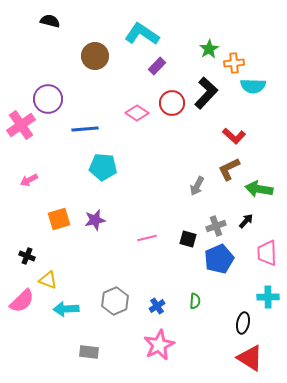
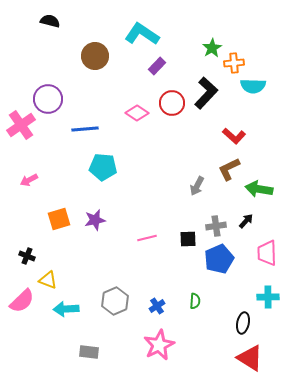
green star: moved 3 px right, 1 px up
gray cross: rotated 12 degrees clockwise
black square: rotated 18 degrees counterclockwise
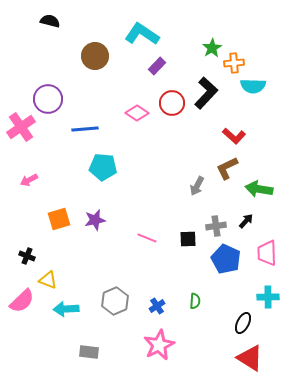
pink cross: moved 2 px down
brown L-shape: moved 2 px left, 1 px up
pink line: rotated 36 degrees clockwise
blue pentagon: moved 7 px right; rotated 24 degrees counterclockwise
black ellipse: rotated 15 degrees clockwise
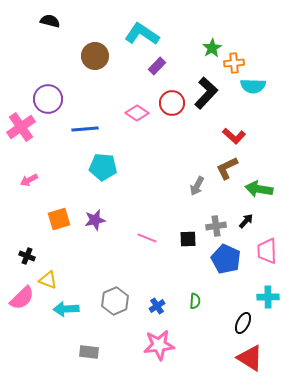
pink trapezoid: moved 2 px up
pink semicircle: moved 3 px up
pink star: rotated 20 degrees clockwise
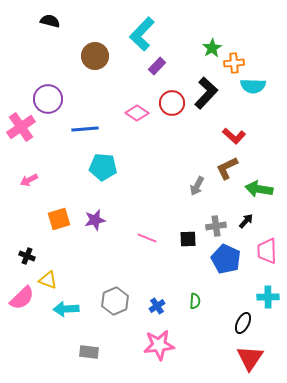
cyan L-shape: rotated 80 degrees counterclockwise
red triangle: rotated 32 degrees clockwise
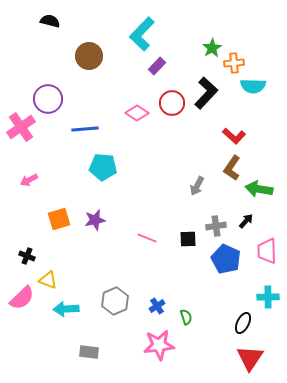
brown circle: moved 6 px left
brown L-shape: moved 5 px right; rotated 30 degrees counterclockwise
green semicircle: moved 9 px left, 16 px down; rotated 21 degrees counterclockwise
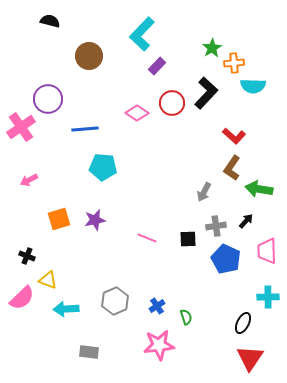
gray arrow: moved 7 px right, 6 px down
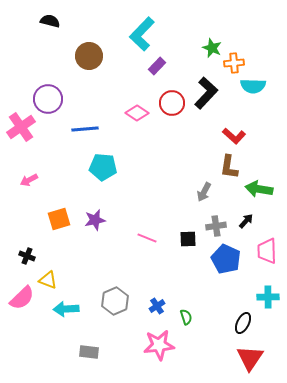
green star: rotated 18 degrees counterclockwise
brown L-shape: moved 3 px left, 1 px up; rotated 25 degrees counterclockwise
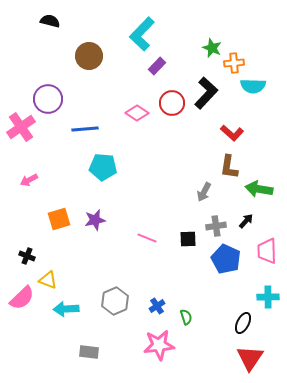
red L-shape: moved 2 px left, 3 px up
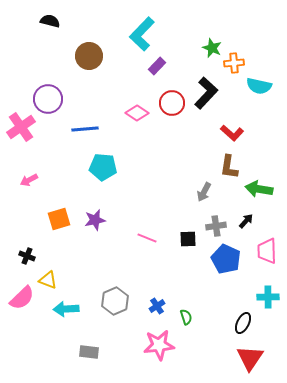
cyan semicircle: moved 6 px right; rotated 10 degrees clockwise
